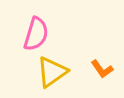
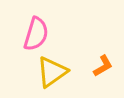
orange L-shape: moved 1 px right, 3 px up; rotated 85 degrees counterclockwise
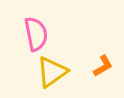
pink semicircle: rotated 28 degrees counterclockwise
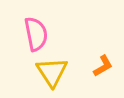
yellow triangle: rotated 28 degrees counterclockwise
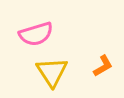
pink semicircle: rotated 84 degrees clockwise
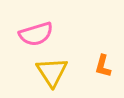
orange L-shape: rotated 135 degrees clockwise
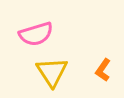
orange L-shape: moved 4 px down; rotated 20 degrees clockwise
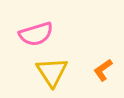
orange L-shape: rotated 20 degrees clockwise
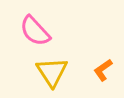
pink semicircle: moved 1 px left, 3 px up; rotated 64 degrees clockwise
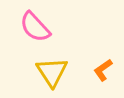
pink semicircle: moved 4 px up
